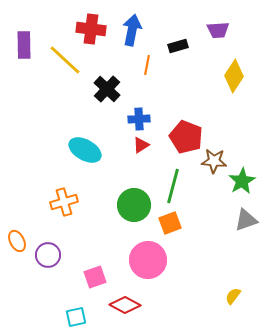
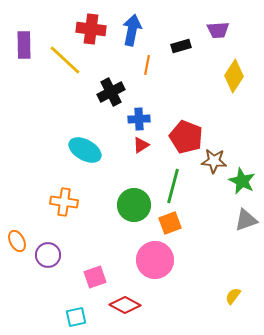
black rectangle: moved 3 px right
black cross: moved 4 px right, 3 px down; rotated 20 degrees clockwise
green star: rotated 16 degrees counterclockwise
orange cross: rotated 24 degrees clockwise
pink circle: moved 7 px right
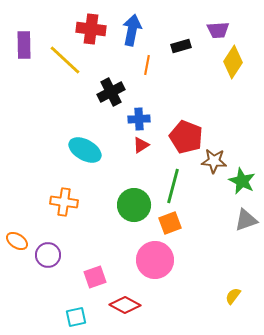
yellow diamond: moved 1 px left, 14 px up
orange ellipse: rotated 30 degrees counterclockwise
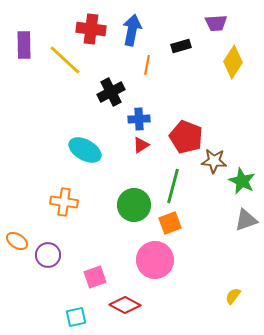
purple trapezoid: moved 2 px left, 7 px up
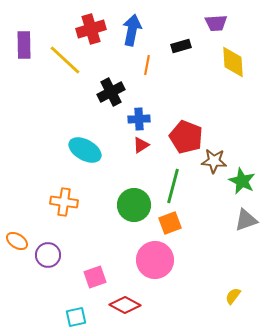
red cross: rotated 24 degrees counterclockwise
yellow diamond: rotated 36 degrees counterclockwise
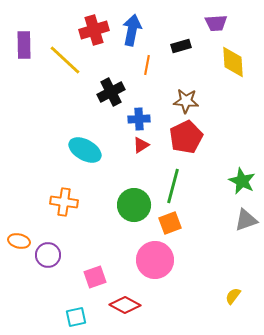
red cross: moved 3 px right, 1 px down
red pentagon: rotated 24 degrees clockwise
brown star: moved 28 px left, 60 px up
orange ellipse: moved 2 px right; rotated 20 degrees counterclockwise
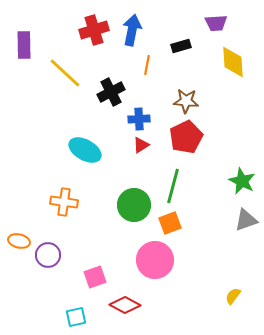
yellow line: moved 13 px down
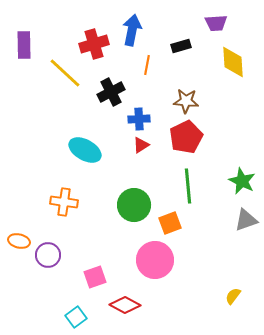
red cross: moved 14 px down
green line: moved 15 px right; rotated 20 degrees counterclockwise
cyan square: rotated 25 degrees counterclockwise
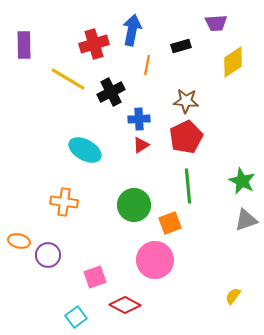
yellow diamond: rotated 60 degrees clockwise
yellow line: moved 3 px right, 6 px down; rotated 12 degrees counterclockwise
